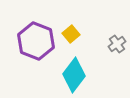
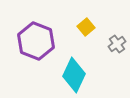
yellow square: moved 15 px right, 7 px up
cyan diamond: rotated 12 degrees counterclockwise
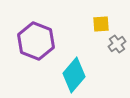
yellow square: moved 15 px right, 3 px up; rotated 36 degrees clockwise
cyan diamond: rotated 16 degrees clockwise
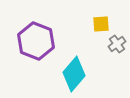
cyan diamond: moved 1 px up
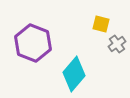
yellow square: rotated 18 degrees clockwise
purple hexagon: moved 3 px left, 2 px down
